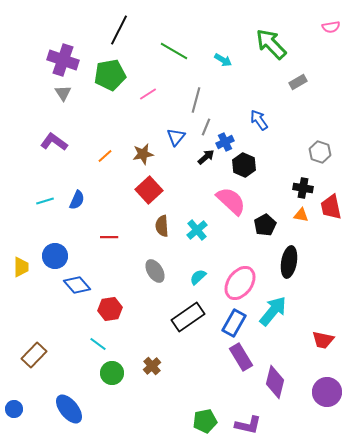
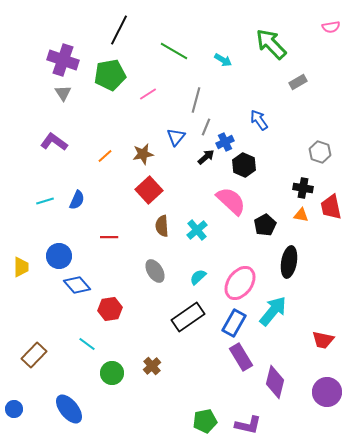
blue circle at (55, 256): moved 4 px right
cyan line at (98, 344): moved 11 px left
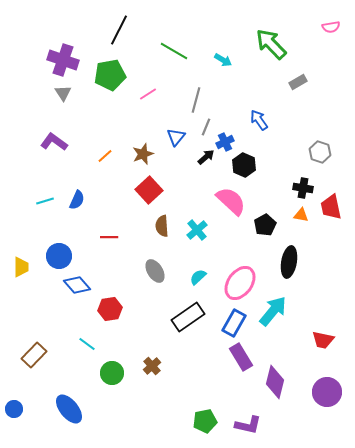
brown star at (143, 154): rotated 10 degrees counterclockwise
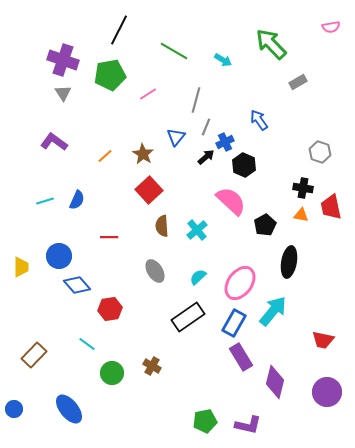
brown star at (143, 154): rotated 20 degrees counterclockwise
brown cross at (152, 366): rotated 18 degrees counterclockwise
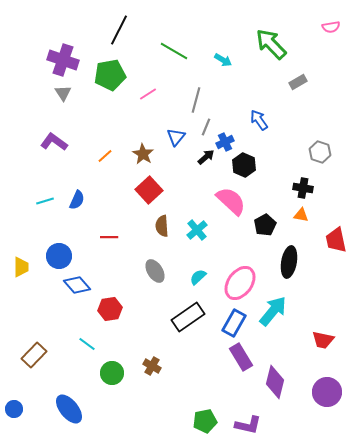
red trapezoid at (331, 207): moved 5 px right, 33 px down
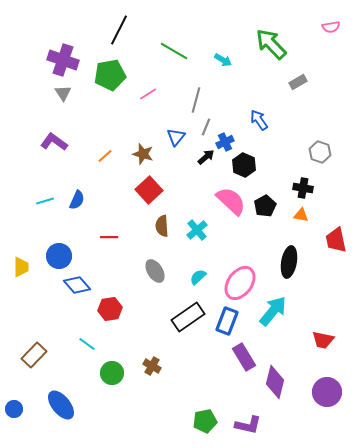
brown star at (143, 154): rotated 15 degrees counterclockwise
black pentagon at (265, 225): moved 19 px up
blue rectangle at (234, 323): moved 7 px left, 2 px up; rotated 8 degrees counterclockwise
purple rectangle at (241, 357): moved 3 px right
blue ellipse at (69, 409): moved 8 px left, 4 px up
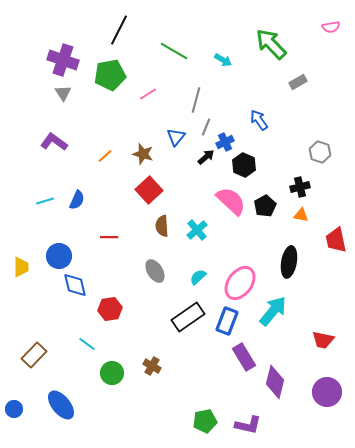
black cross at (303, 188): moved 3 px left, 1 px up; rotated 24 degrees counterclockwise
blue diamond at (77, 285): moved 2 px left; rotated 28 degrees clockwise
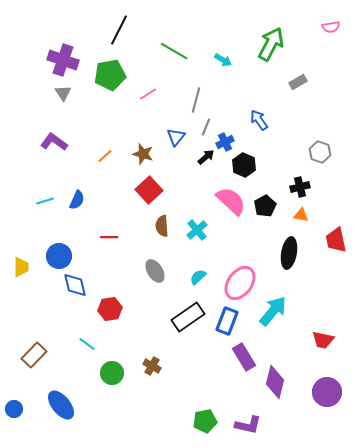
green arrow at (271, 44): rotated 72 degrees clockwise
black ellipse at (289, 262): moved 9 px up
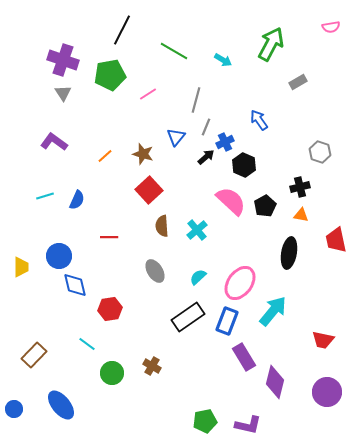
black line at (119, 30): moved 3 px right
cyan line at (45, 201): moved 5 px up
